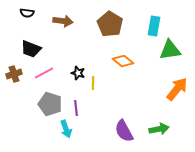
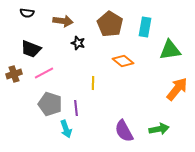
cyan rectangle: moved 9 px left, 1 px down
black star: moved 30 px up
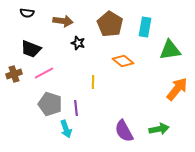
yellow line: moved 1 px up
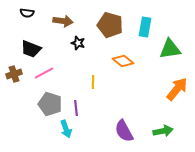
brown pentagon: moved 1 px down; rotated 15 degrees counterclockwise
green triangle: moved 1 px up
green arrow: moved 4 px right, 2 px down
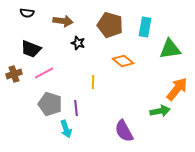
green arrow: moved 3 px left, 20 px up
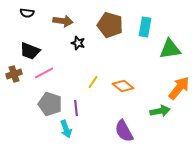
black trapezoid: moved 1 px left, 2 px down
orange diamond: moved 25 px down
yellow line: rotated 32 degrees clockwise
orange arrow: moved 2 px right, 1 px up
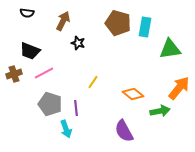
brown arrow: rotated 72 degrees counterclockwise
brown pentagon: moved 8 px right, 2 px up
orange diamond: moved 10 px right, 8 px down
